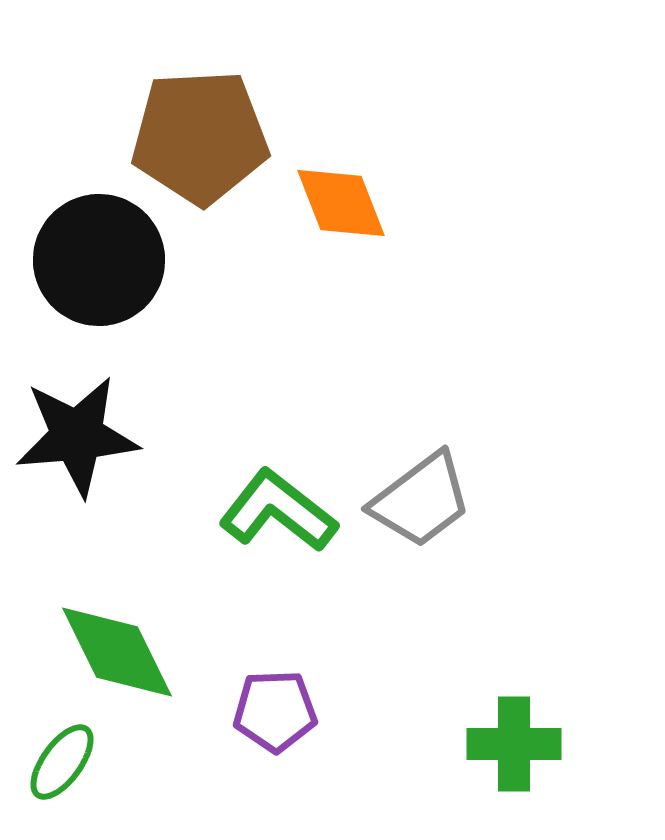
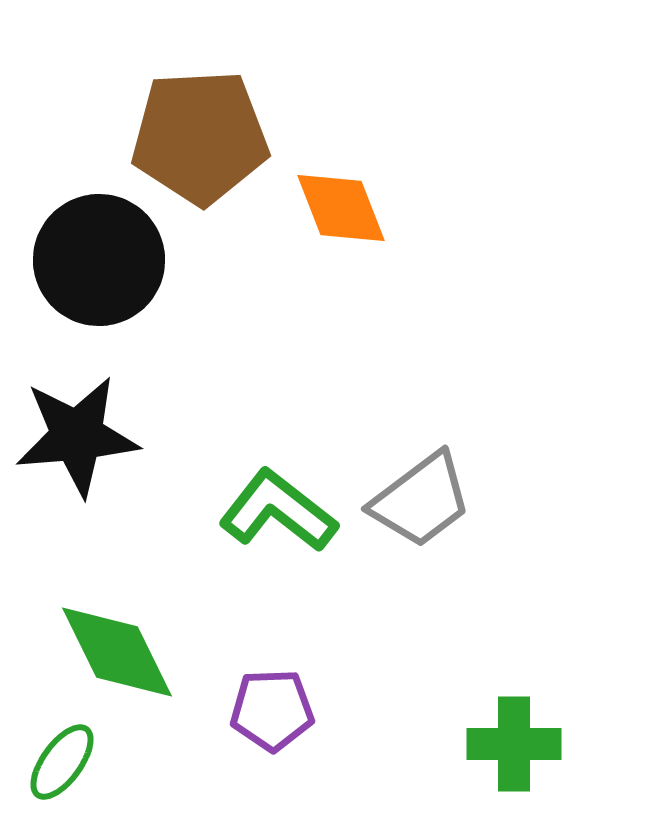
orange diamond: moved 5 px down
purple pentagon: moved 3 px left, 1 px up
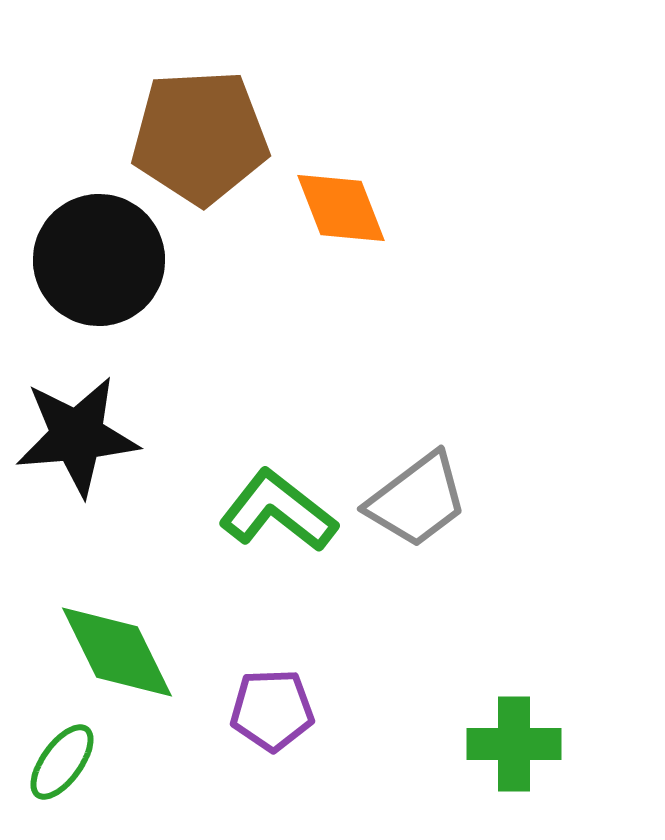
gray trapezoid: moved 4 px left
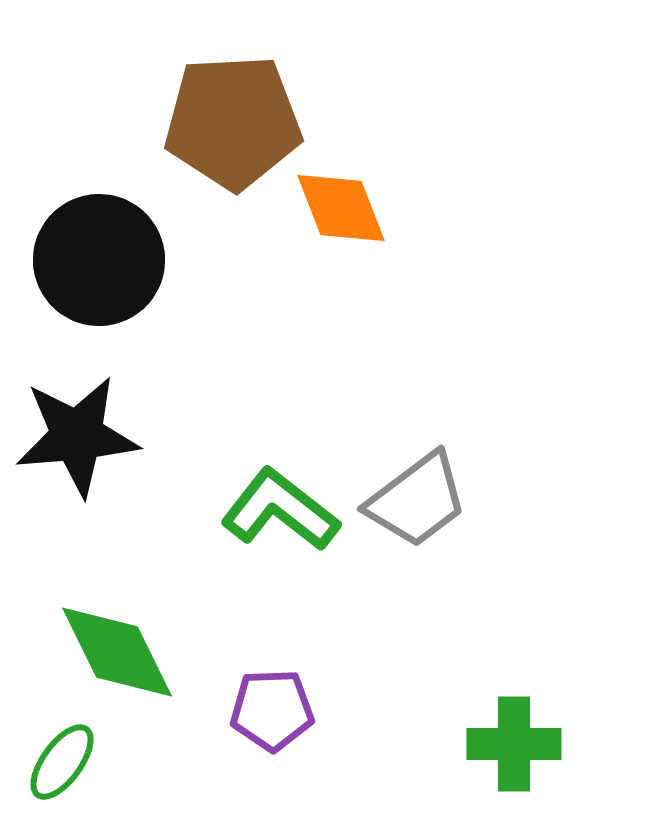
brown pentagon: moved 33 px right, 15 px up
green L-shape: moved 2 px right, 1 px up
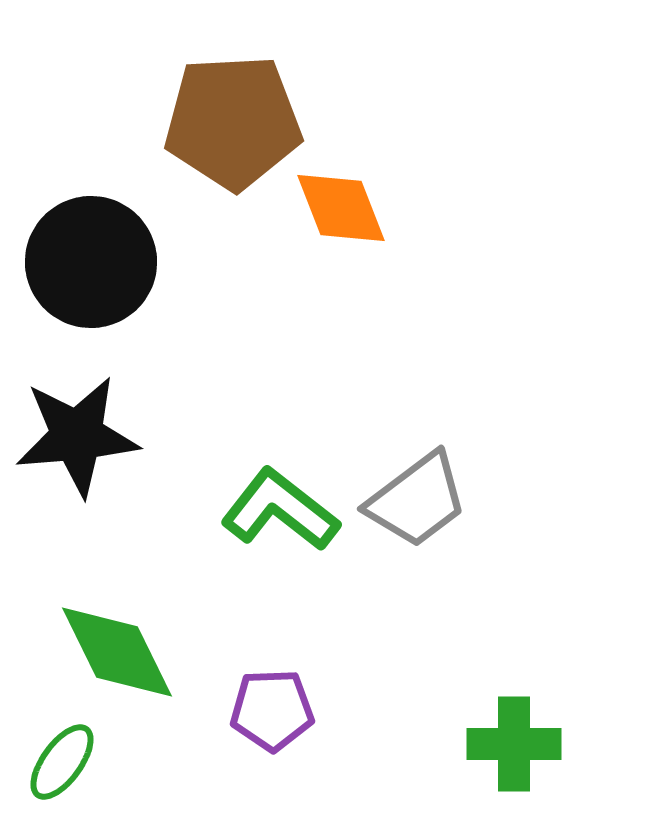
black circle: moved 8 px left, 2 px down
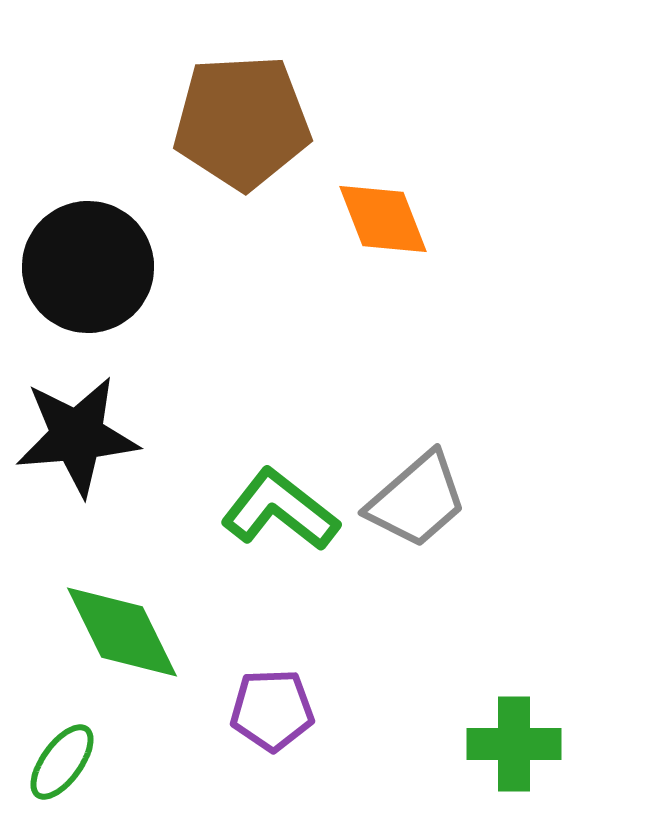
brown pentagon: moved 9 px right
orange diamond: moved 42 px right, 11 px down
black circle: moved 3 px left, 5 px down
gray trapezoid: rotated 4 degrees counterclockwise
green diamond: moved 5 px right, 20 px up
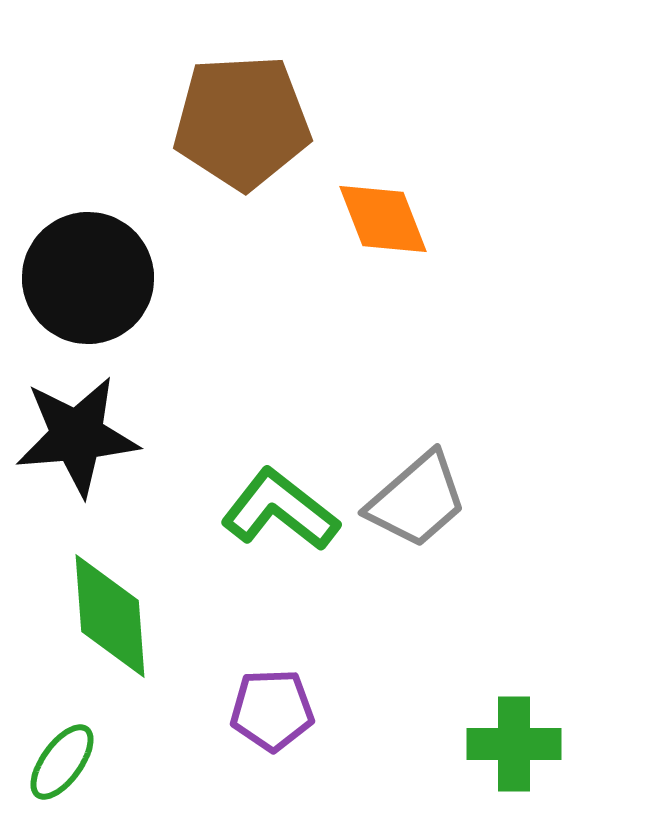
black circle: moved 11 px down
green diamond: moved 12 px left, 16 px up; rotated 22 degrees clockwise
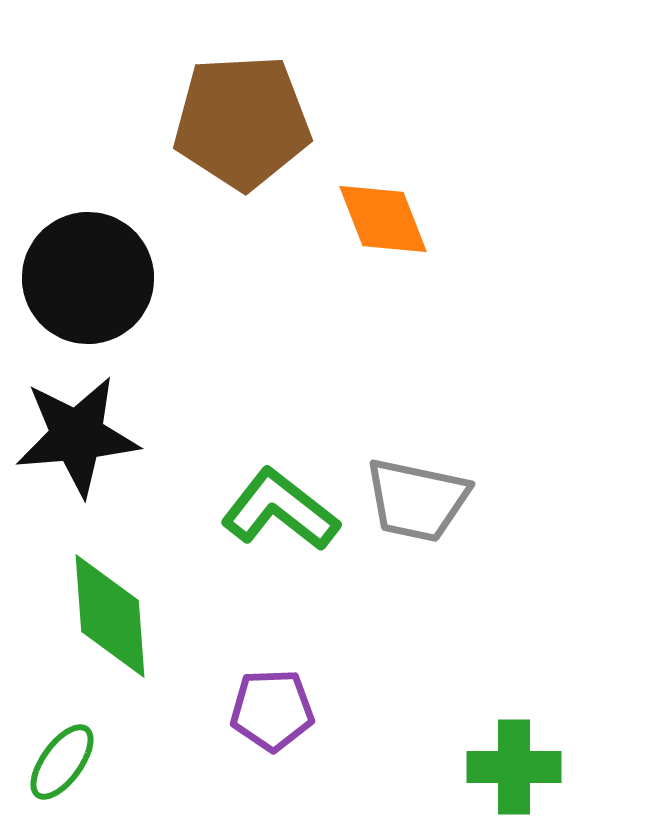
gray trapezoid: rotated 53 degrees clockwise
green cross: moved 23 px down
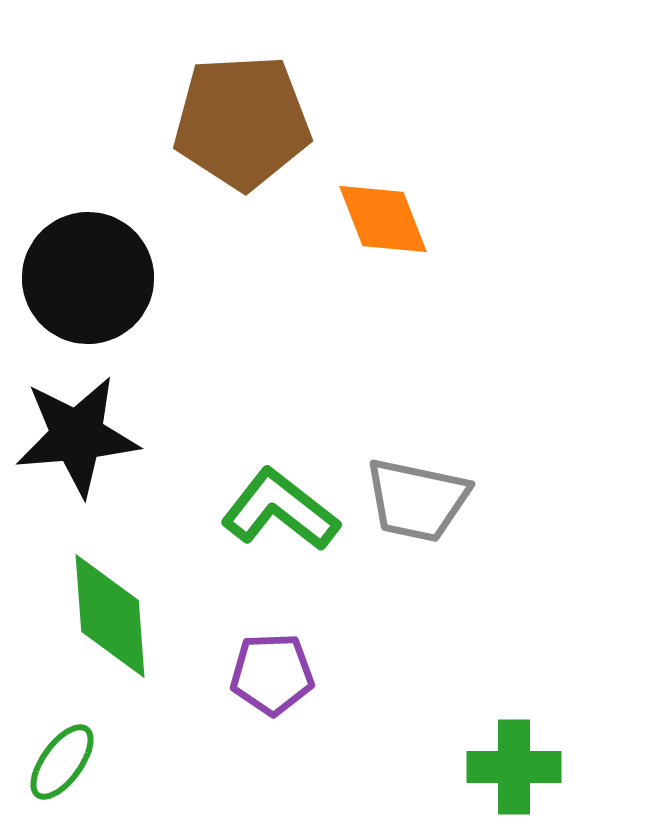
purple pentagon: moved 36 px up
